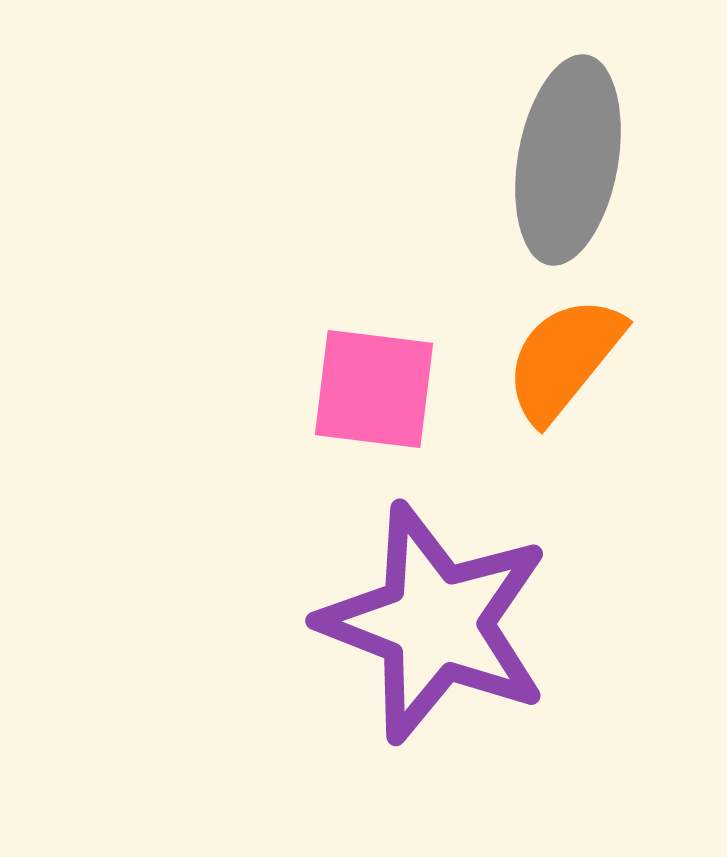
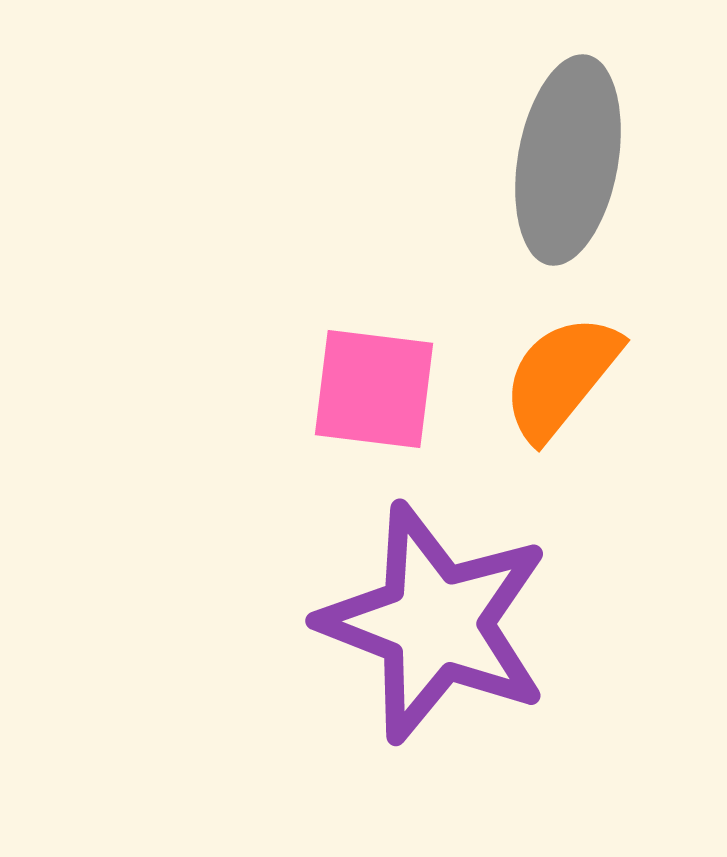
orange semicircle: moved 3 px left, 18 px down
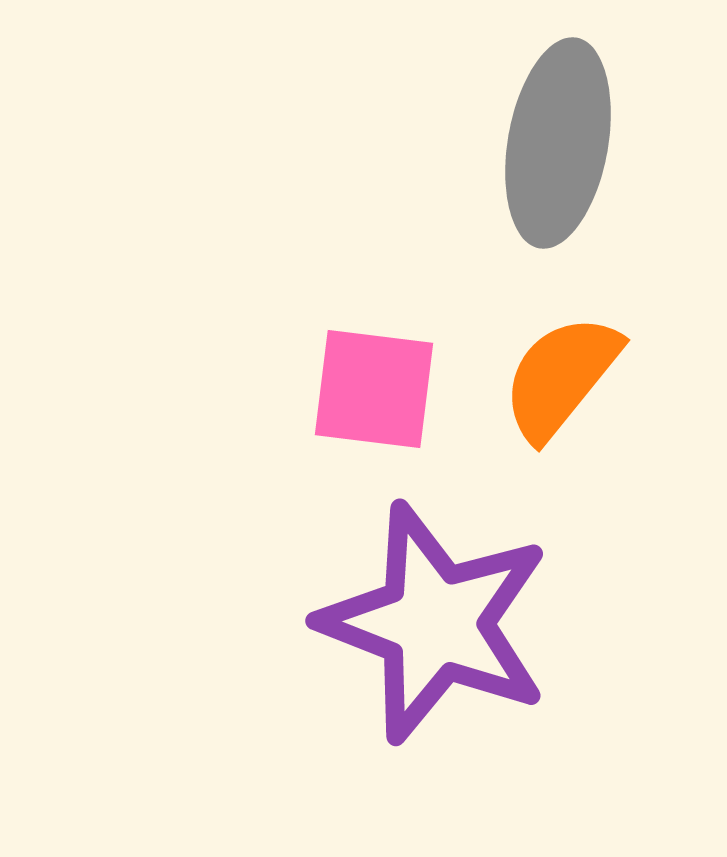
gray ellipse: moved 10 px left, 17 px up
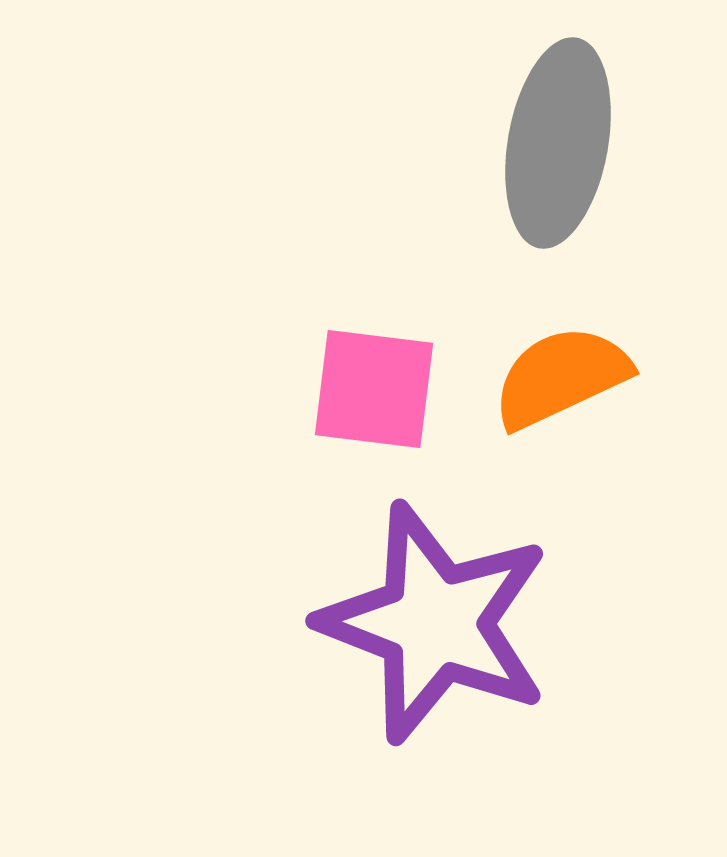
orange semicircle: rotated 26 degrees clockwise
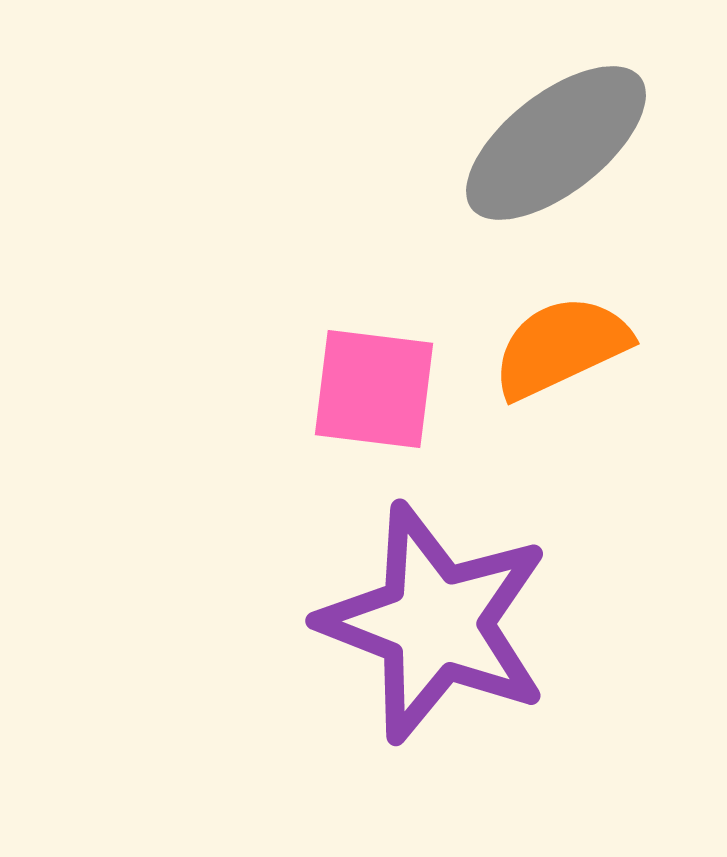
gray ellipse: moved 2 px left; rotated 42 degrees clockwise
orange semicircle: moved 30 px up
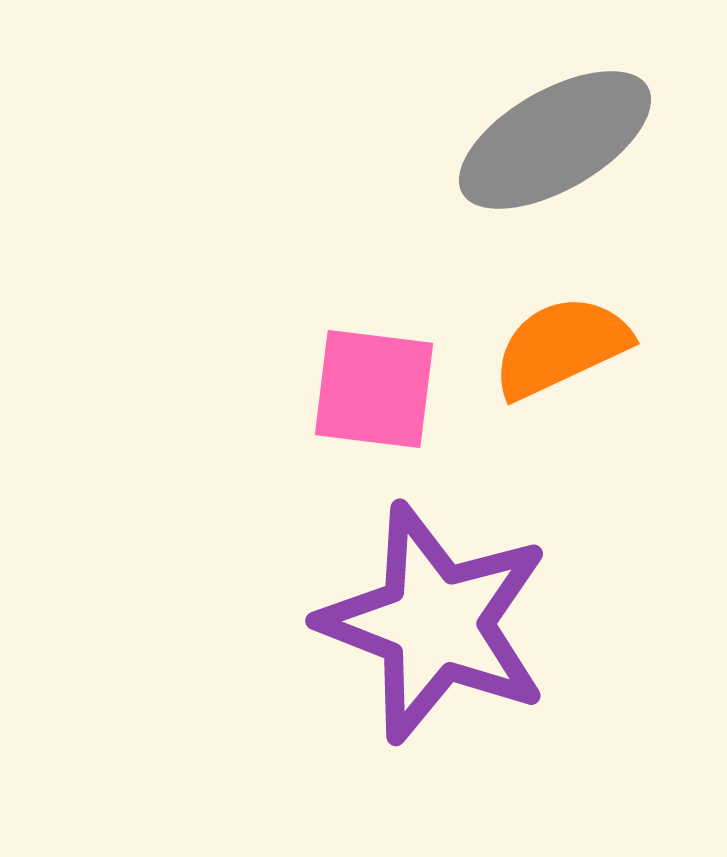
gray ellipse: moved 1 px left, 3 px up; rotated 8 degrees clockwise
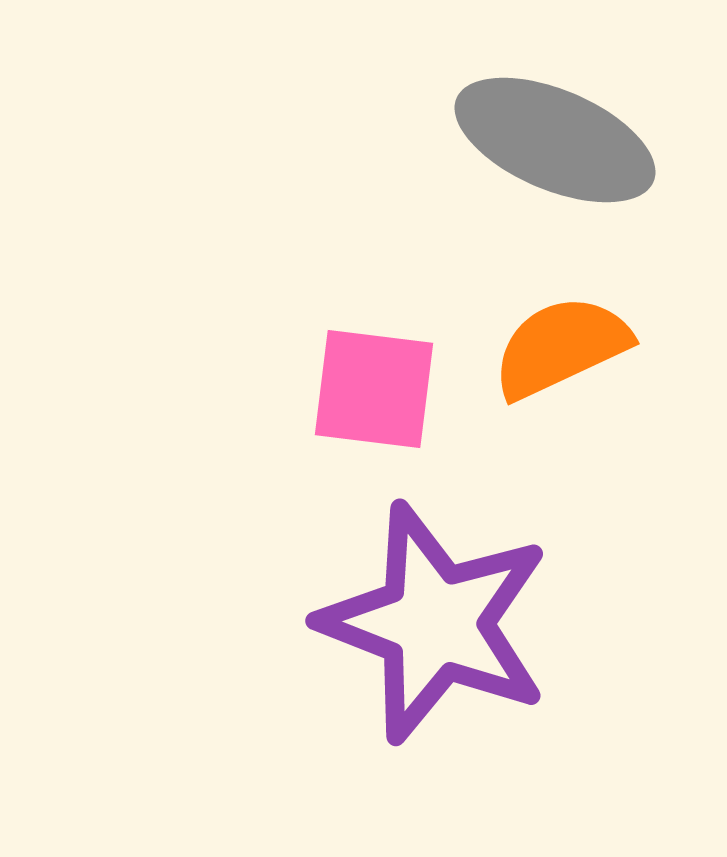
gray ellipse: rotated 53 degrees clockwise
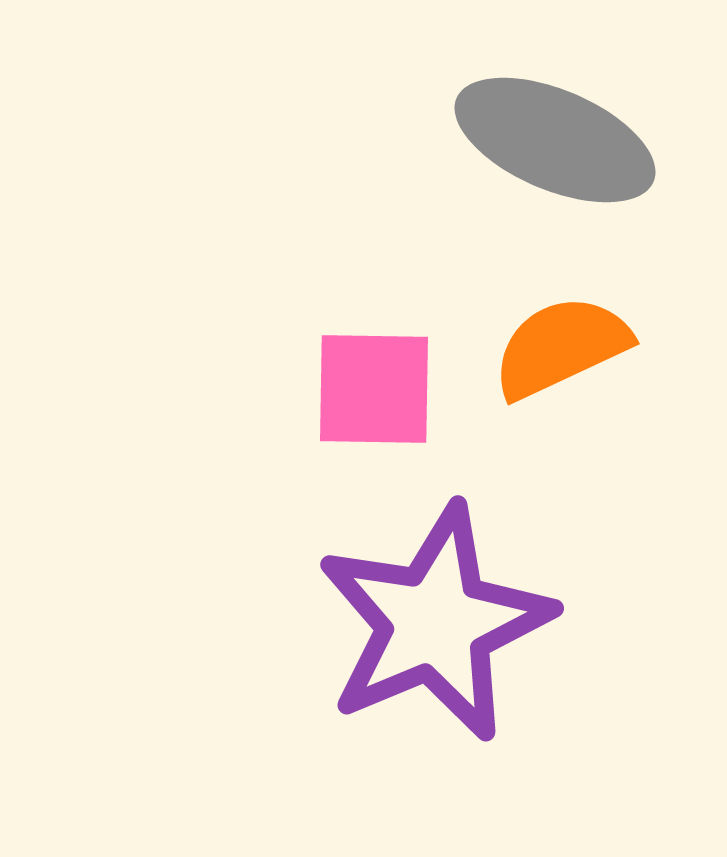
pink square: rotated 6 degrees counterclockwise
purple star: rotated 28 degrees clockwise
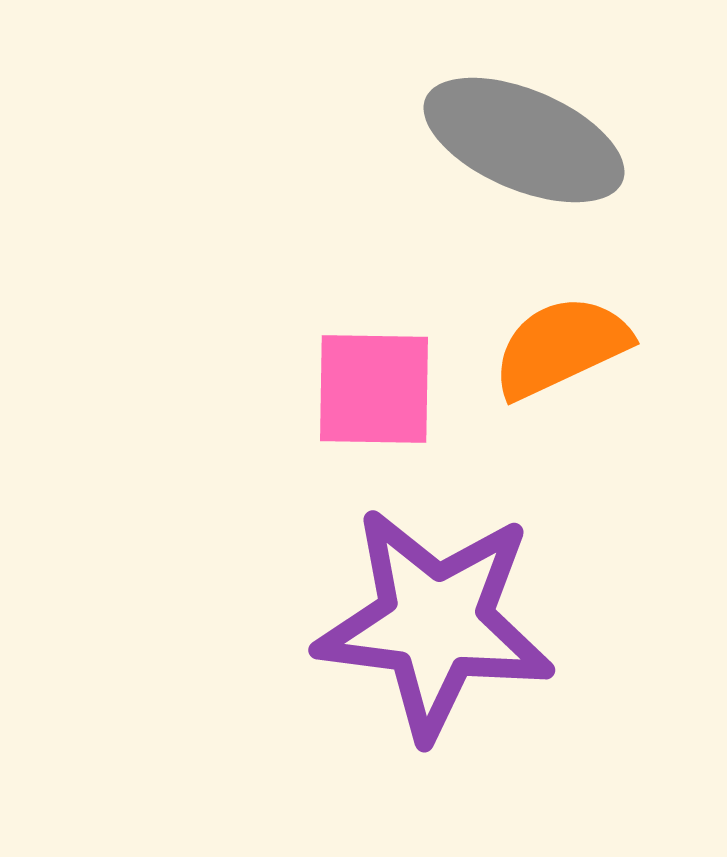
gray ellipse: moved 31 px left
purple star: rotated 30 degrees clockwise
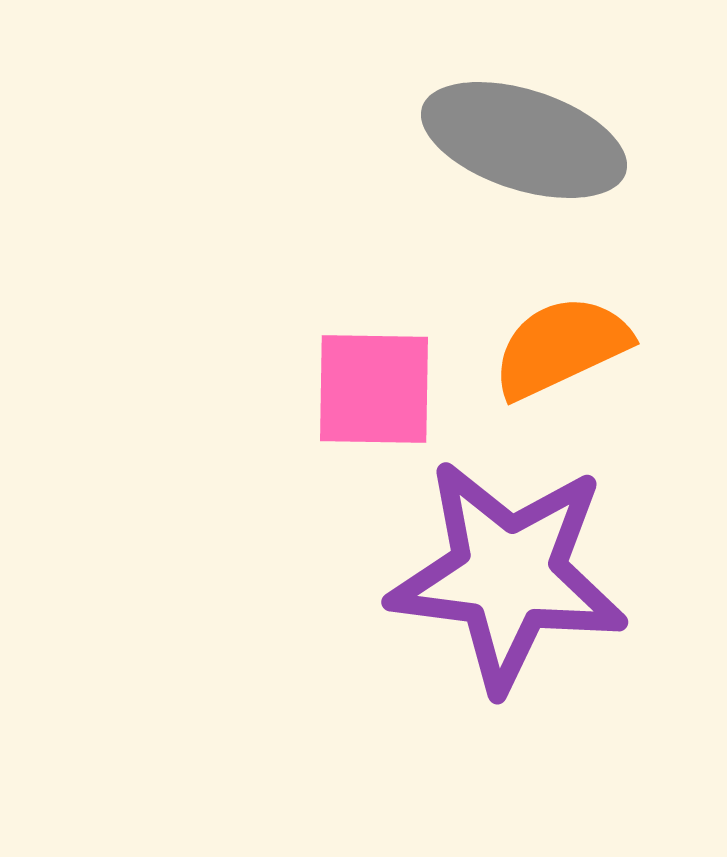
gray ellipse: rotated 5 degrees counterclockwise
purple star: moved 73 px right, 48 px up
